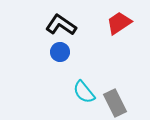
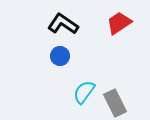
black L-shape: moved 2 px right, 1 px up
blue circle: moved 4 px down
cyan semicircle: rotated 75 degrees clockwise
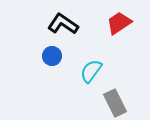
blue circle: moved 8 px left
cyan semicircle: moved 7 px right, 21 px up
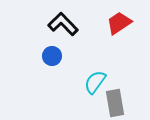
black L-shape: rotated 12 degrees clockwise
cyan semicircle: moved 4 px right, 11 px down
gray rectangle: rotated 16 degrees clockwise
